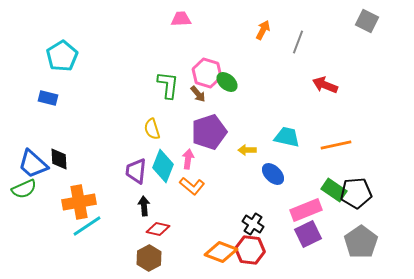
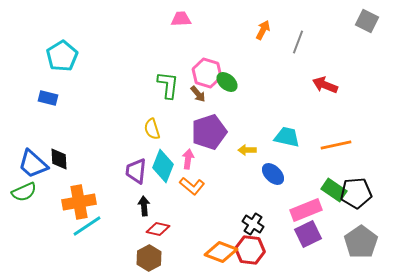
green semicircle: moved 3 px down
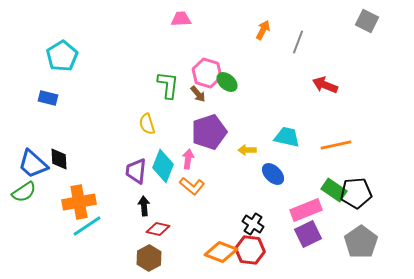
yellow semicircle: moved 5 px left, 5 px up
green semicircle: rotated 10 degrees counterclockwise
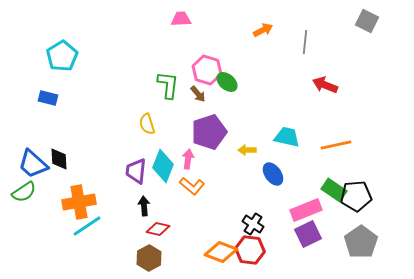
orange arrow: rotated 36 degrees clockwise
gray line: moved 7 px right; rotated 15 degrees counterclockwise
pink hexagon: moved 3 px up
blue ellipse: rotated 10 degrees clockwise
black pentagon: moved 3 px down
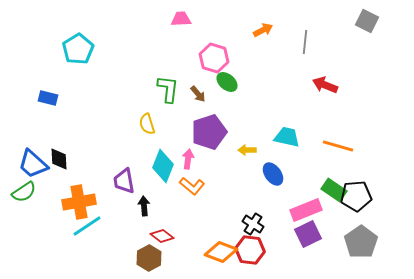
cyan pentagon: moved 16 px right, 7 px up
pink hexagon: moved 7 px right, 12 px up
green L-shape: moved 4 px down
orange line: moved 2 px right, 1 px down; rotated 28 degrees clockwise
purple trapezoid: moved 12 px left, 10 px down; rotated 16 degrees counterclockwise
red diamond: moved 4 px right, 7 px down; rotated 25 degrees clockwise
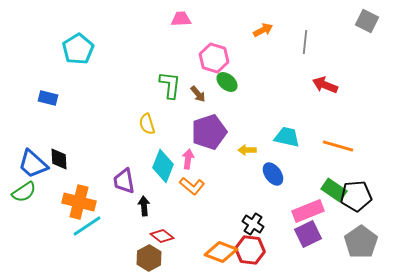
green L-shape: moved 2 px right, 4 px up
orange cross: rotated 24 degrees clockwise
pink rectangle: moved 2 px right, 1 px down
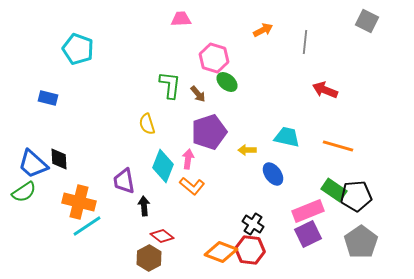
cyan pentagon: rotated 20 degrees counterclockwise
red arrow: moved 5 px down
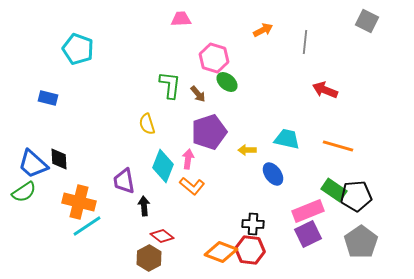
cyan trapezoid: moved 2 px down
black cross: rotated 30 degrees counterclockwise
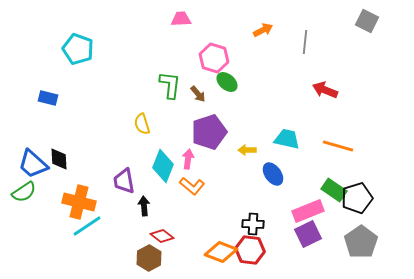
yellow semicircle: moved 5 px left
black pentagon: moved 1 px right, 2 px down; rotated 12 degrees counterclockwise
